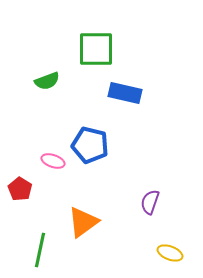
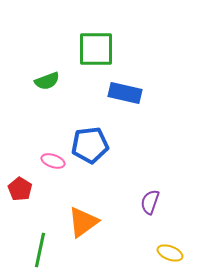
blue pentagon: rotated 21 degrees counterclockwise
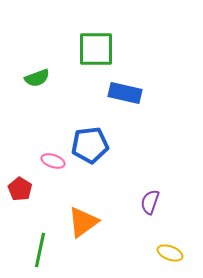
green semicircle: moved 10 px left, 3 px up
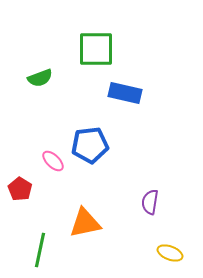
green semicircle: moved 3 px right
pink ellipse: rotated 25 degrees clockwise
purple semicircle: rotated 10 degrees counterclockwise
orange triangle: moved 2 px right, 1 px down; rotated 24 degrees clockwise
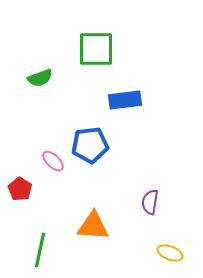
blue rectangle: moved 7 px down; rotated 20 degrees counterclockwise
orange triangle: moved 8 px right, 3 px down; rotated 16 degrees clockwise
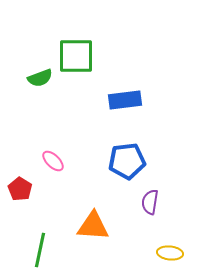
green square: moved 20 px left, 7 px down
blue pentagon: moved 37 px right, 16 px down
yellow ellipse: rotated 15 degrees counterclockwise
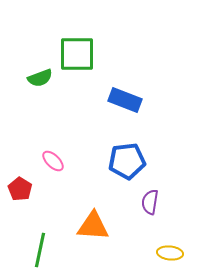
green square: moved 1 px right, 2 px up
blue rectangle: rotated 28 degrees clockwise
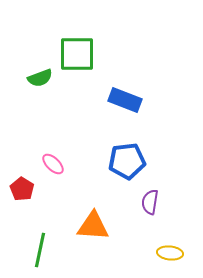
pink ellipse: moved 3 px down
red pentagon: moved 2 px right
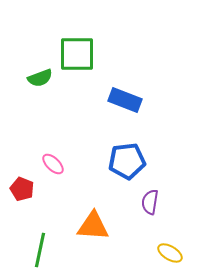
red pentagon: rotated 10 degrees counterclockwise
yellow ellipse: rotated 25 degrees clockwise
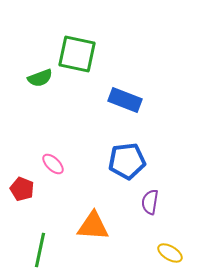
green square: rotated 12 degrees clockwise
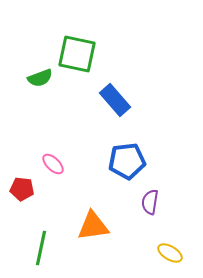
blue rectangle: moved 10 px left; rotated 28 degrees clockwise
red pentagon: rotated 15 degrees counterclockwise
orange triangle: rotated 12 degrees counterclockwise
green line: moved 1 px right, 2 px up
